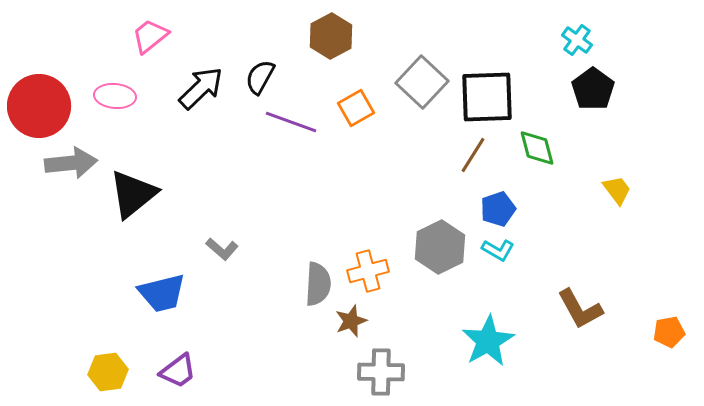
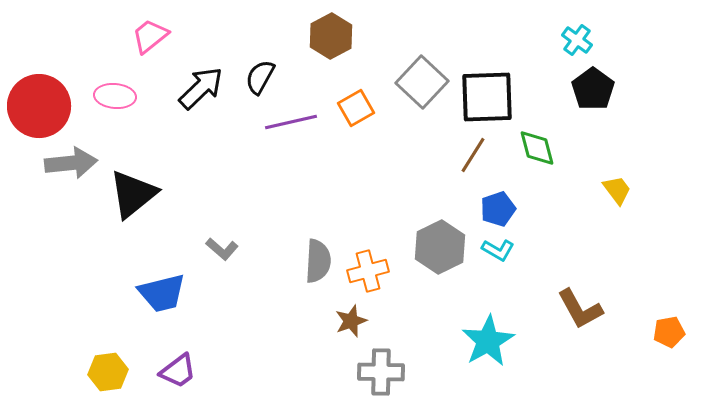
purple line: rotated 33 degrees counterclockwise
gray semicircle: moved 23 px up
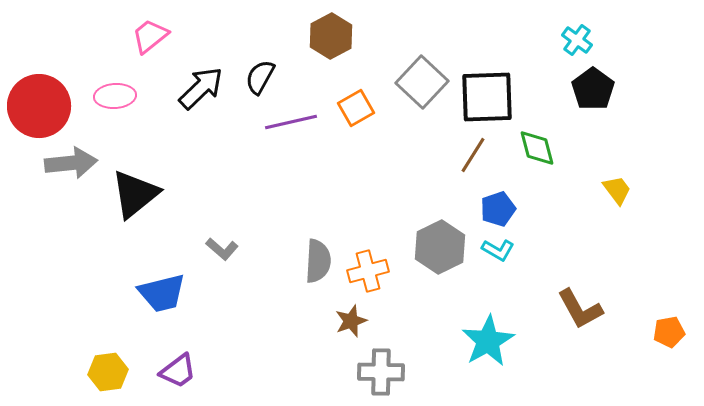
pink ellipse: rotated 9 degrees counterclockwise
black triangle: moved 2 px right
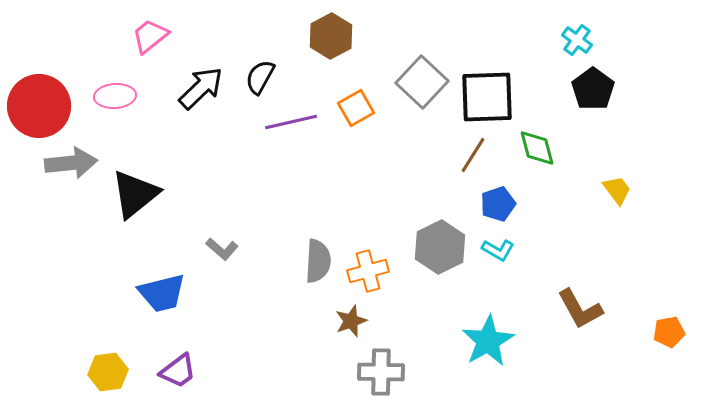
blue pentagon: moved 5 px up
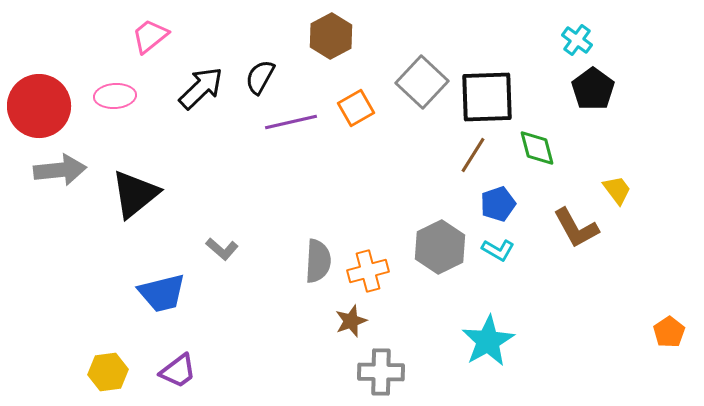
gray arrow: moved 11 px left, 7 px down
brown L-shape: moved 4 px left, 81 px up
orange pentagon: rotated 24 degrees counterclockwise
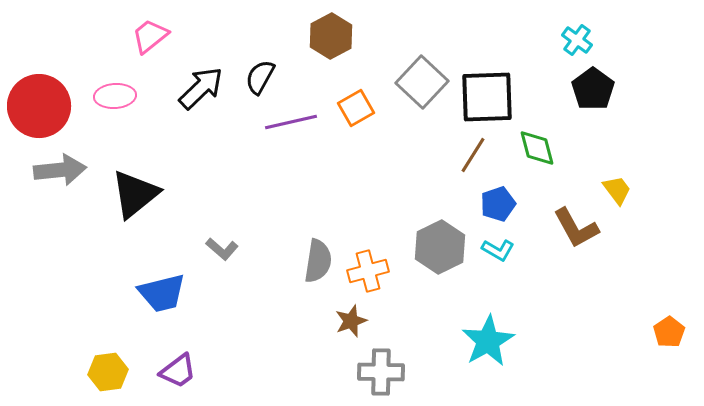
gray semicircle: rotated 6 degrees clockwise
